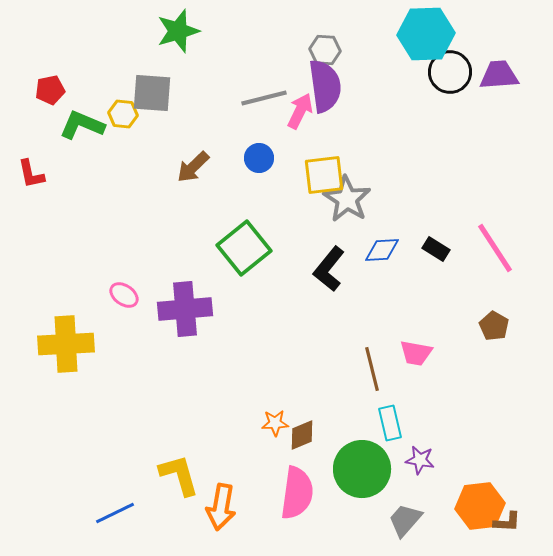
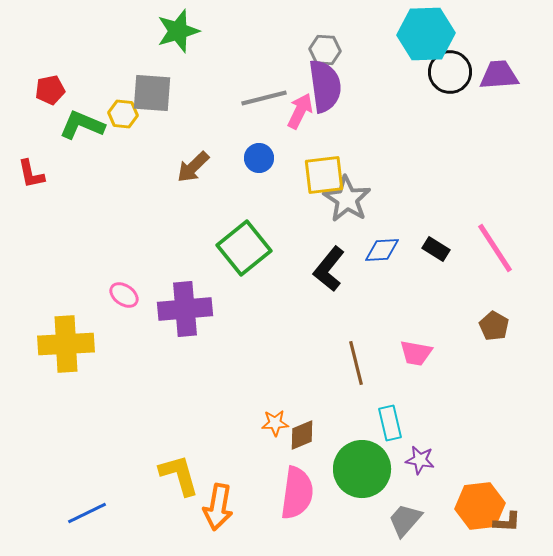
brown line: moved 16 px left, 6 px up
orange arrow: moved 3 px left
blue line: moved 28 px left
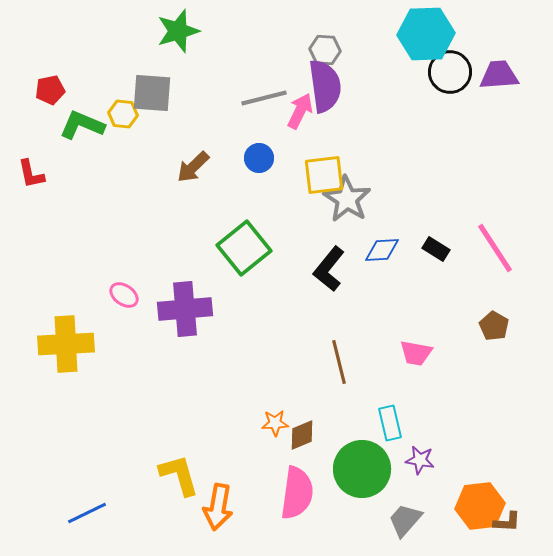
brown line: moved 17 px left, 1 px up
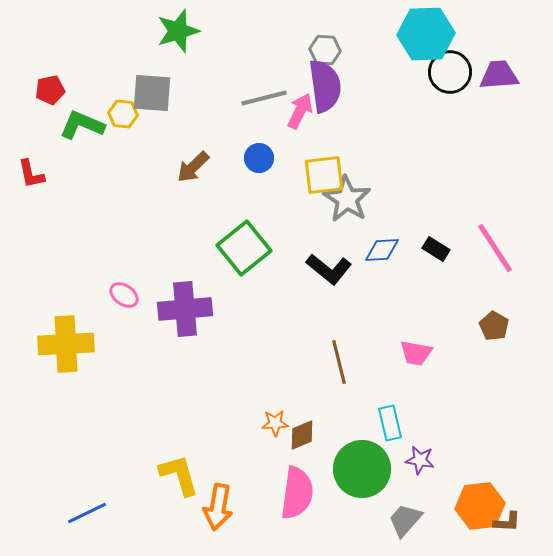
black L-shape: rotated 90 degrees counterclockwise
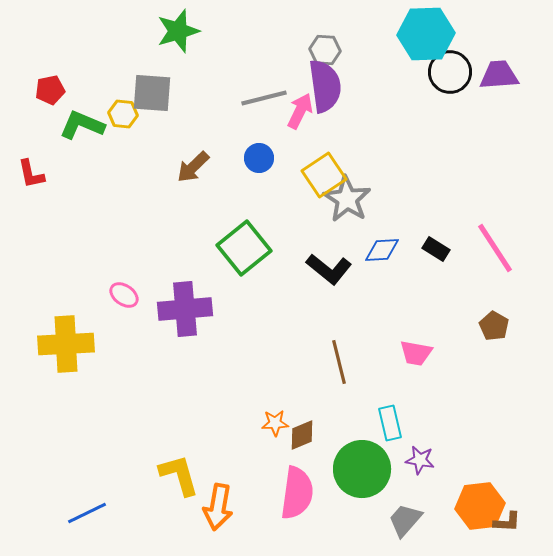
yellow square: rotated 27 degrees counterclockwise
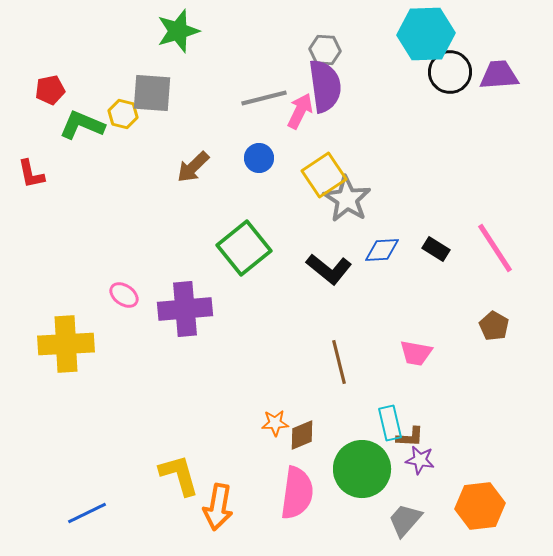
yellow hexagon: rotated 8 degrees clockwise
brown L-shape: moved 97 px left, 85 px up
